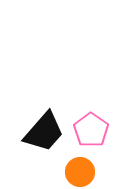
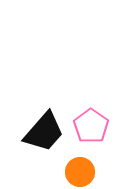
pink pentagon: moved 4 px up
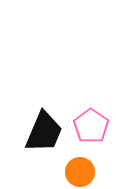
black trapezoid: rotated 18 degrees counterclockwise
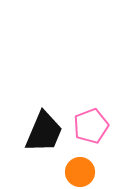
pink pentagon: rotated 16 degrees clockwise
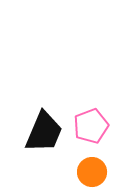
orange circle: moved 12 px right
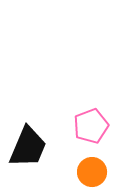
black trapezoid: moved 16 px left, 15 px down
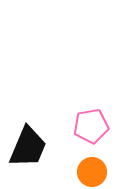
pink pentagon: rotated 12 degrees clockwise
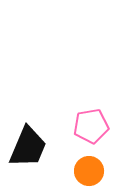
orange circle: moved 3 px left, 1 px up
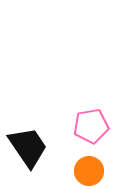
black trapezoid: rotated 57 degrees counterclockwise
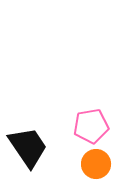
orange circle: moved 7 px right, 7 px up
